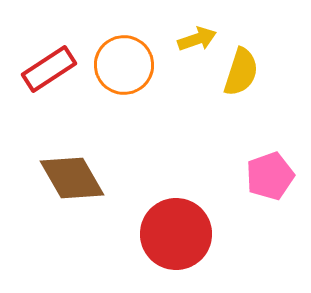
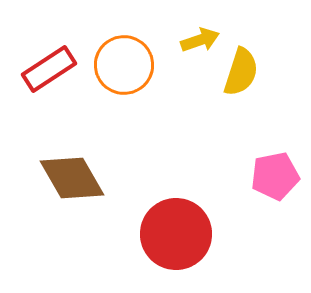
yellow arrow: moved 3 px right, 1 px down
pink pentagon: moved 5 px right; rotated 9 degrees clockwise
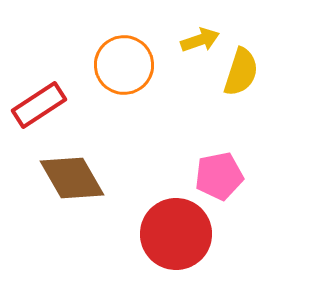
red rectangle: moved 10 px left, 36 px down
pink pentagon: moved 56 px left
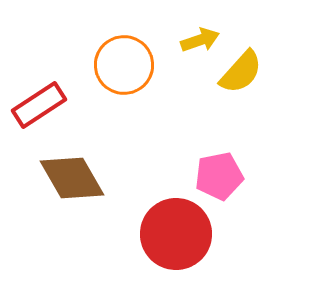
yellow semicircle: rotated 24 degrees clockwise
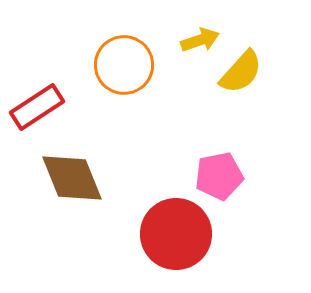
red rectangle: moved 2 px left, 2 px down
brown diamond: rotated 8 degrees clockwise
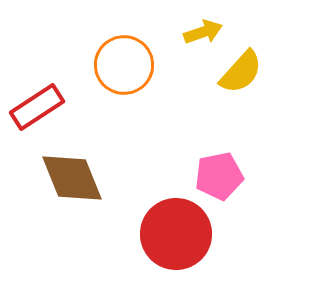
yellow arrow: moved 3 px right, 8 px up
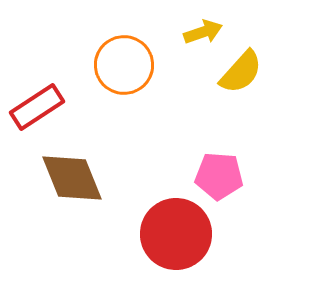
pink pentagon: rotated 15 degrees clockwise
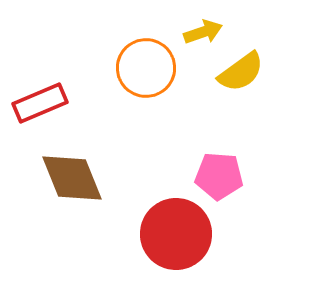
orange circle: moved 22 px right, 3 px down
yellow semicircle: rotated 12 degrees clockwise
red rectangle: moved 3 px right, 4 px up; rotated 10 degrees clockwise
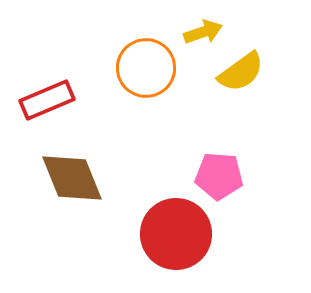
red rectangle: moved 7 px right, 3 px up
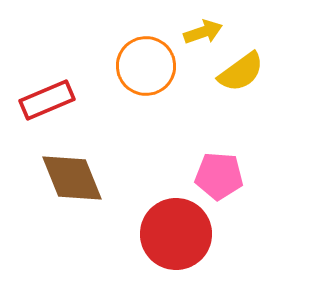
orange circle: moved 2 px up
